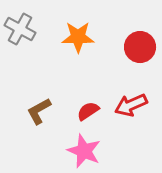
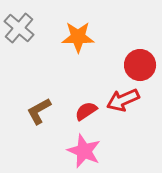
gray cross: moved 1 px left, 1 px up; rotated 12 degrees clockwise
red circle: moved 18 px down
red arrow: moved 8 px left, 5 px up
red semicircle: moved 2 px left
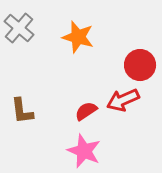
orange star: rotated 16 degrees clockwise
brown L-shape: moved 17 px left; rotated 68 degrees counterclockwise
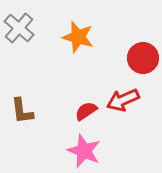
red circle: moved 3 px right, 7 px up
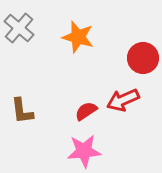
pink star: rotated 28 degrees counterclockwise
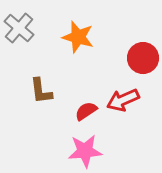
brown L-shape: moved 19 px right, 20 px up
pink star: moved 1 px right
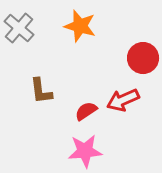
orange star: moved 2 px right, 11 px up
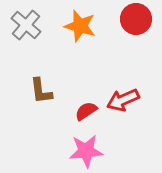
gray cross: moved 7 px right, 3 px up
red circle: moved 7 px left, 39 px up
pink star: moved 1 px right
